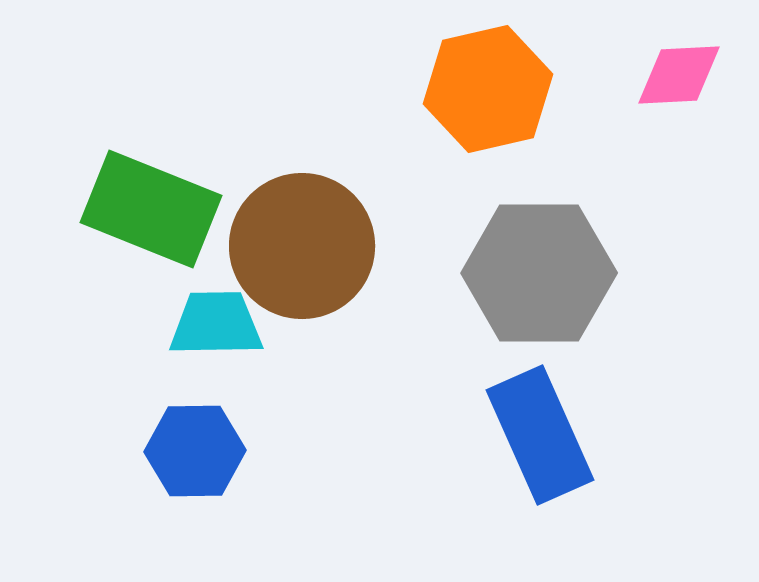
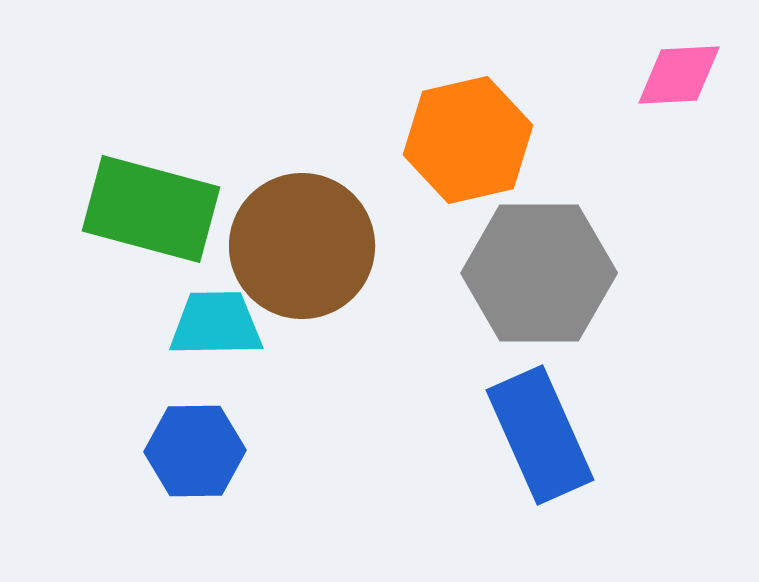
orange hexagon: moved 20 px left, 51 px down
green rectangle: rotated 7 degrees counterclockwise
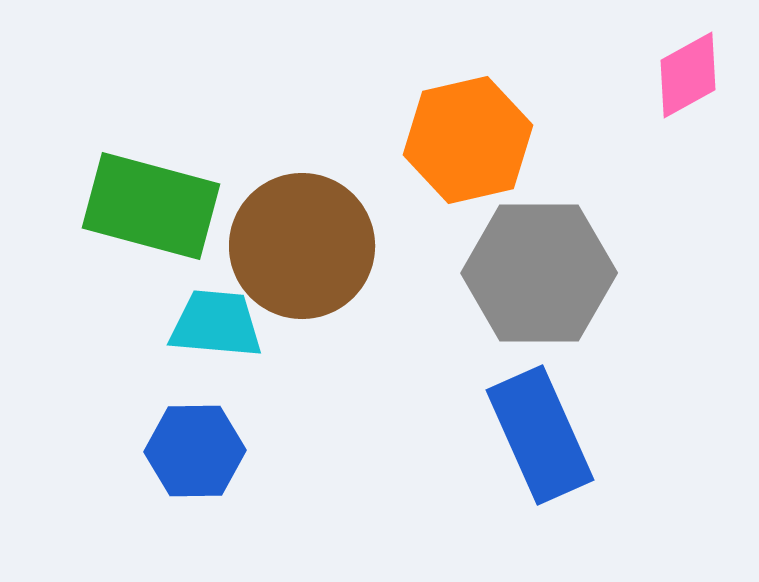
pink diamond: moved 9 px right; rotated 26 degrees counterclockwise
green rectangle: moved 3 px up
cyan trapezoid: rotated 6 degrees clockwise
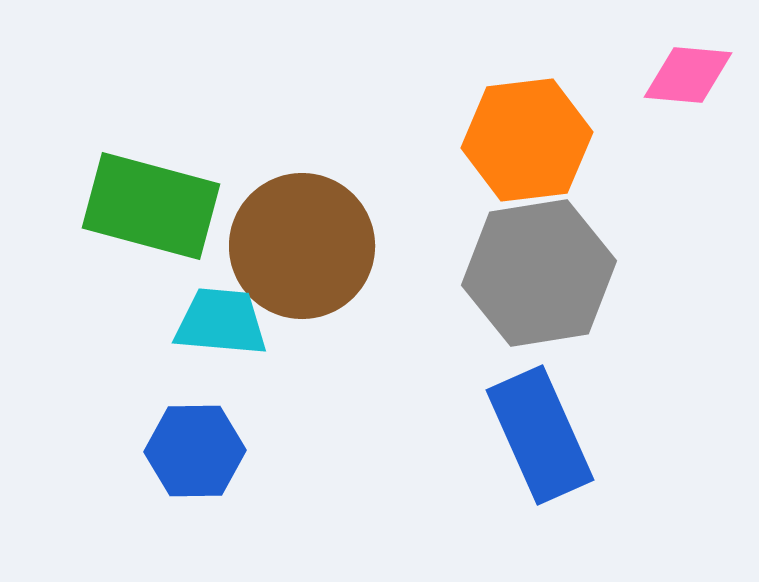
pink diamond: rotated 34 degrees clockwise
orange hexagon: moved 59 px right; rotated 6 degrees clockwise
gray hexagon: rotated 9 degrees counterclockwise
cyan trapezoid: moved 5 px right, 2 px up
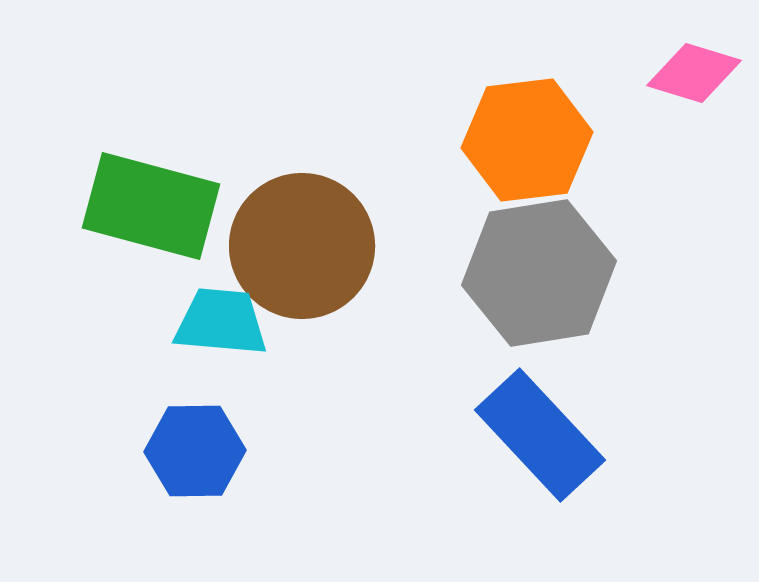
pink diamond: moved 6 px right, 2 px up; rotated 12 degrees clockwise
blue rectangle: rotated 19 degrees counterclockwise
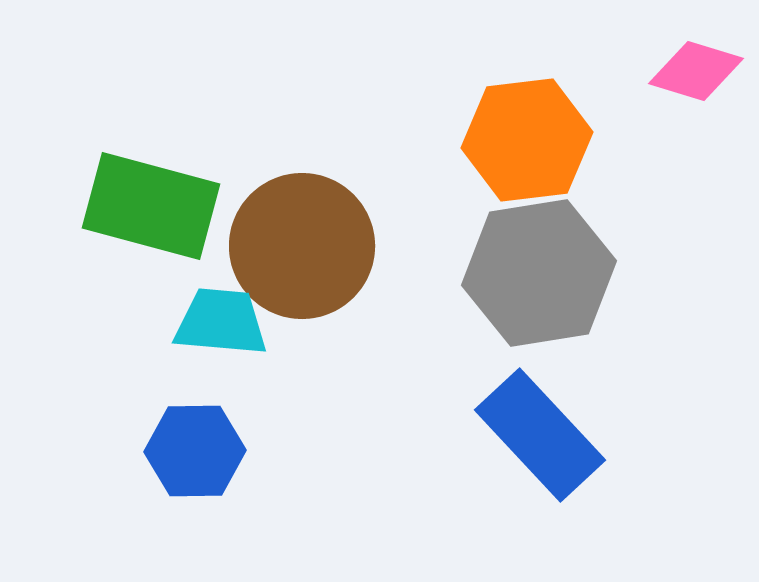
pink diamond: moved 2 px right, 2 px up
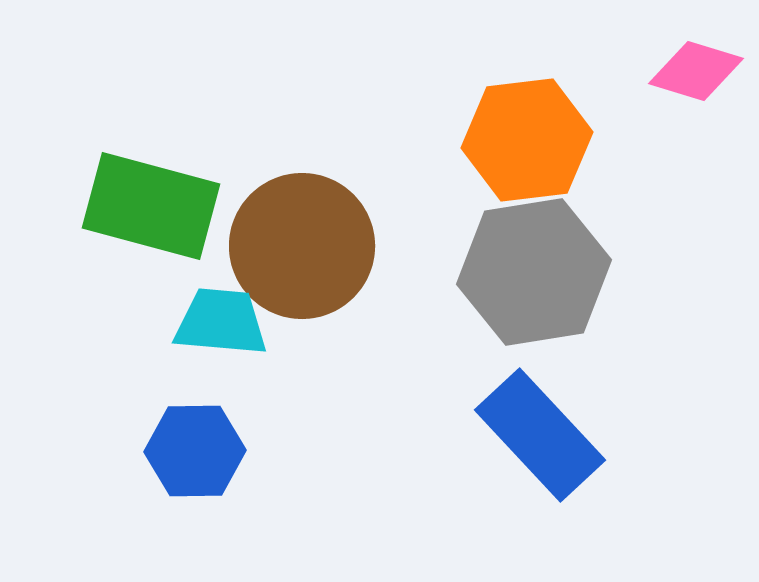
gray hexagon: moved 5 px left, 1 px up
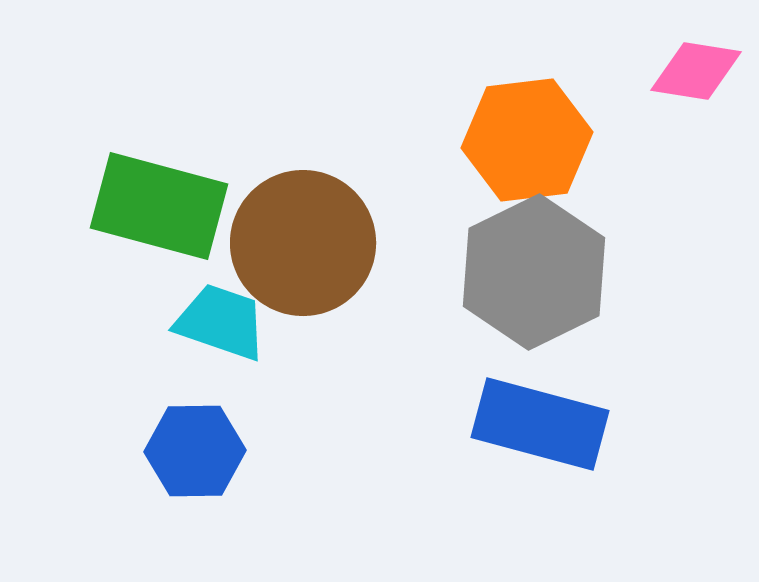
pink diamond: rotated 8 degrees counterclockwise
green rectangle: moved 8 px right
brown circle: moved 1 px right, 3 px up
gray hexagon: rotated 17 degrees counterclockwise
cyan trapezoid: rotated 14 degrees clockwise
blue rectangle: moved 11 px up; rotated 32 degrees counterclockwise
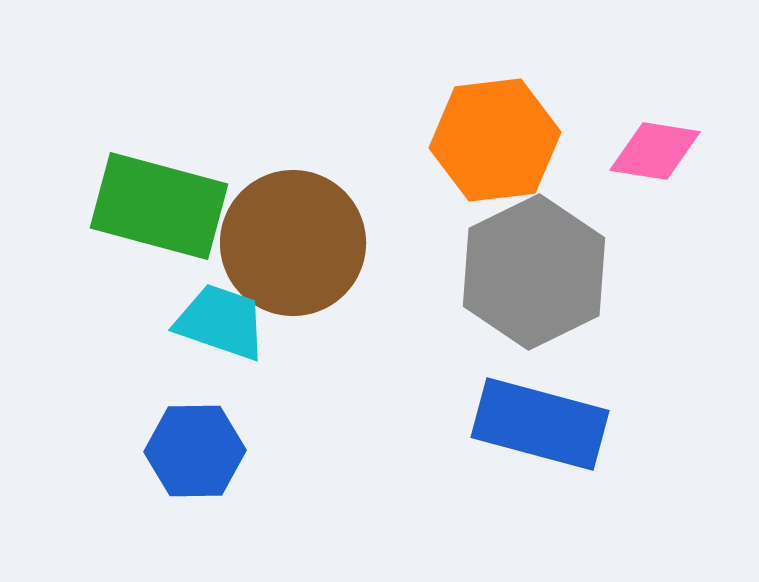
pink diamond: moved 41 px left, 80 px down
orange hexagon: moved 32 px left
brown circle: moved 10 px left
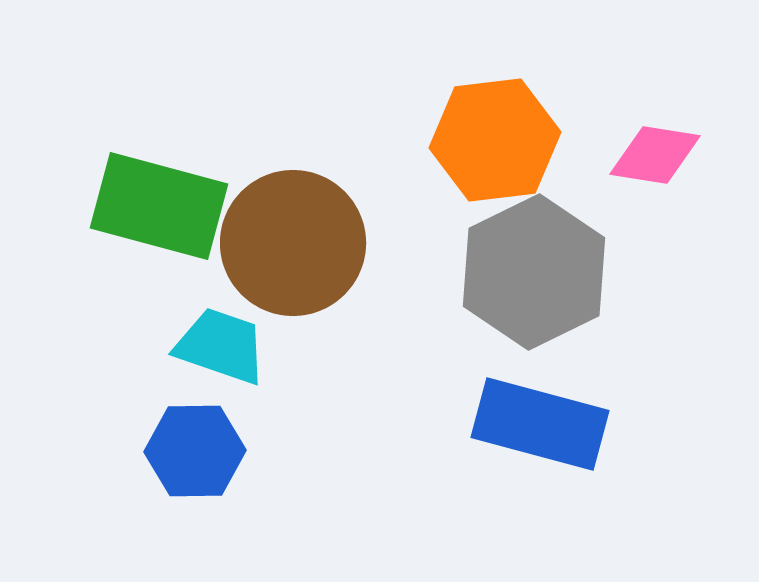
pink diamond: moved 4 px down
cyan trapezoid: moved 24 px down
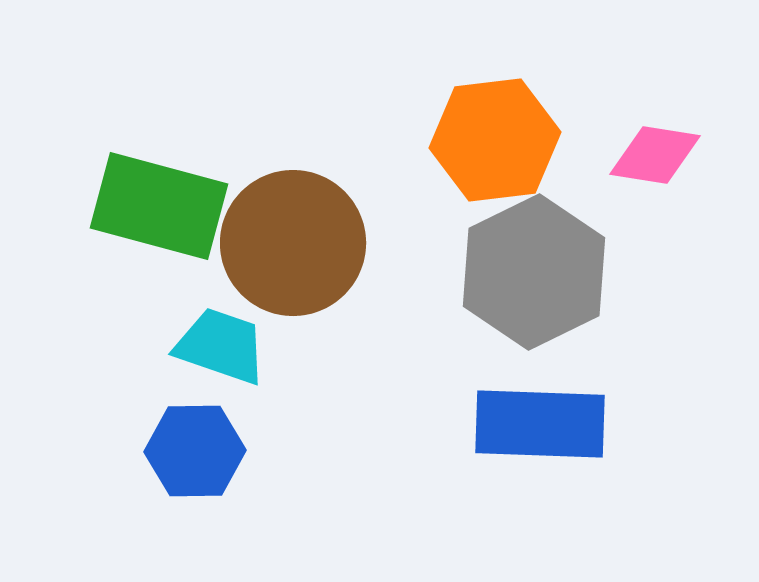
blue rectangle: rotated 13 degrees counterclockwise
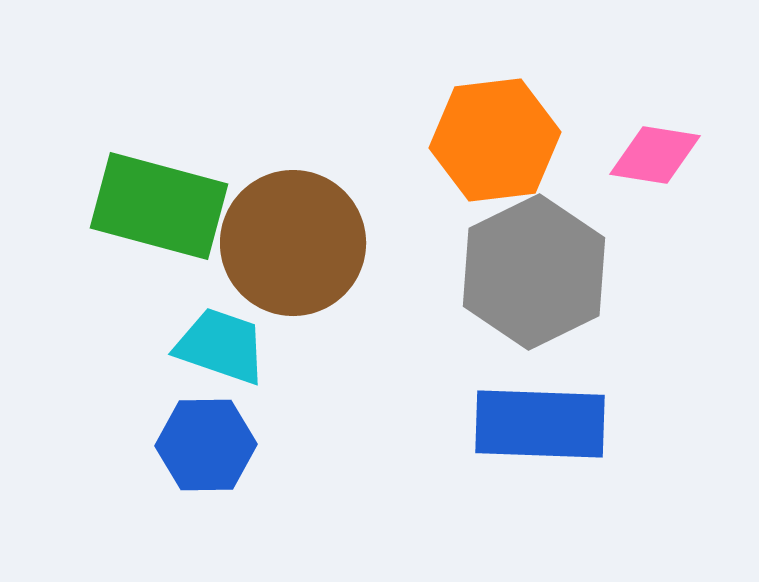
blue hexagon: moved 11 px right, 6 px up
